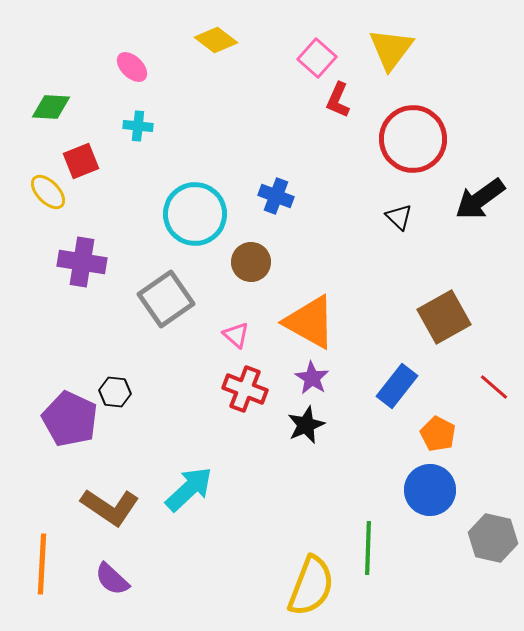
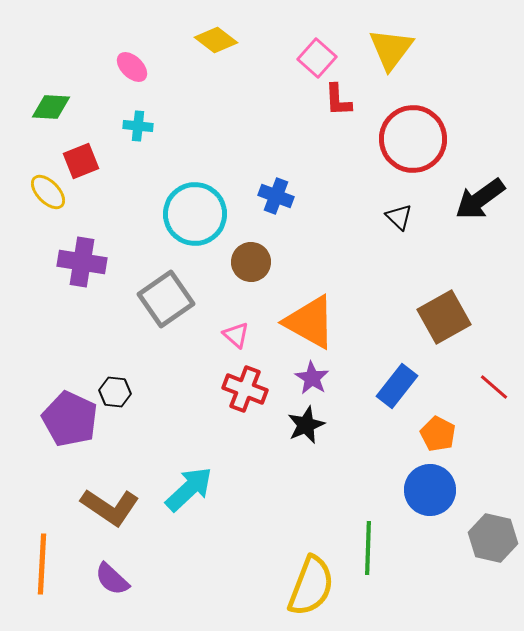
red L-shape: rotated 27 degrees counterclockwise
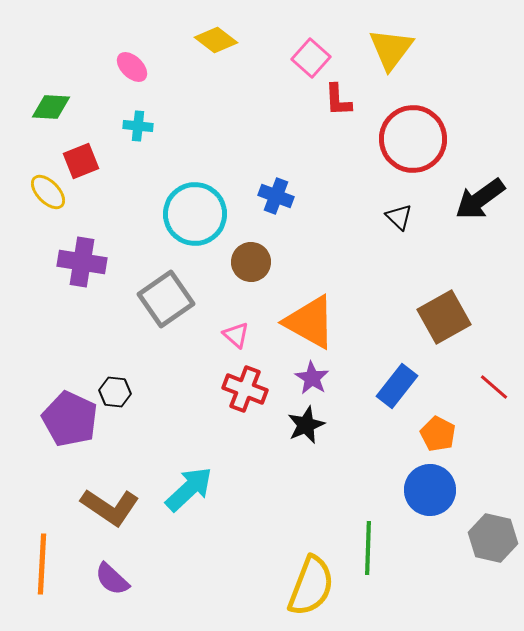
pink square: moved 6 px left
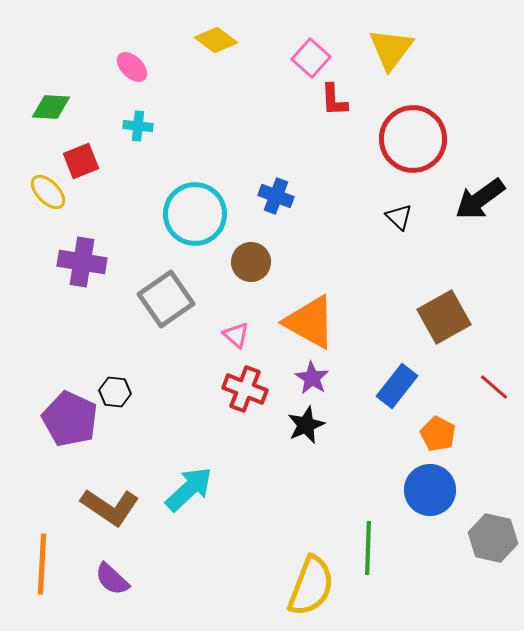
red L-shape: moved 4 px left
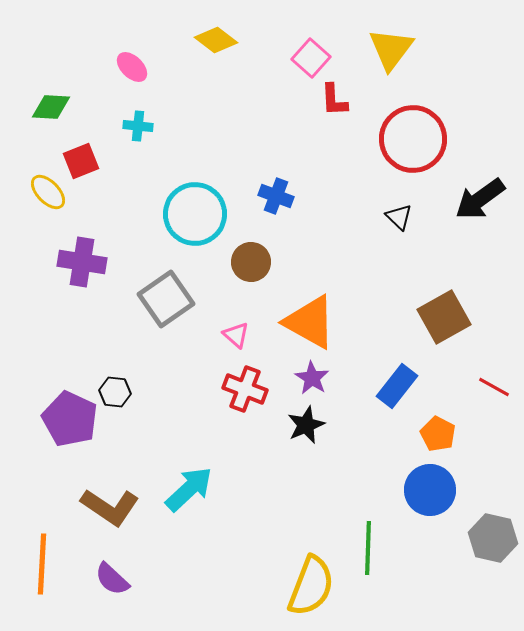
red line: rotated 12 degrees counterclockwise
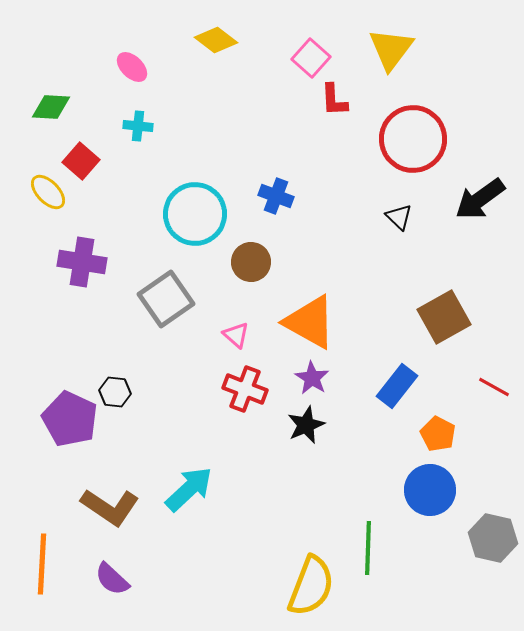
red square: rotated 27 degrees counterclockwise
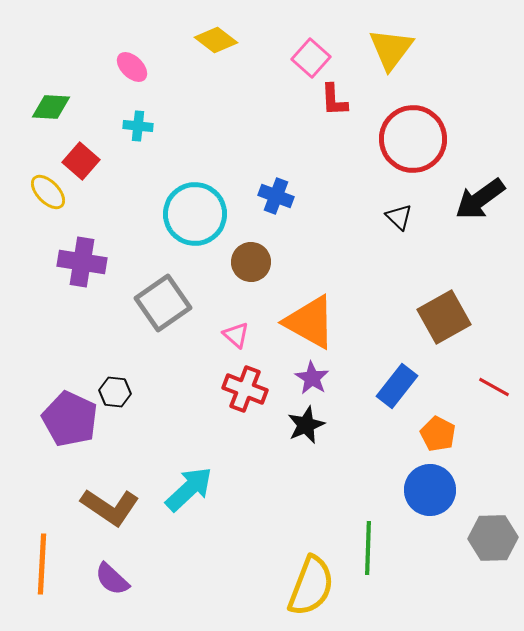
gray square: moved 3 px left, 4 px down
gray hexagon: rotated 15 degrees counterclockwise
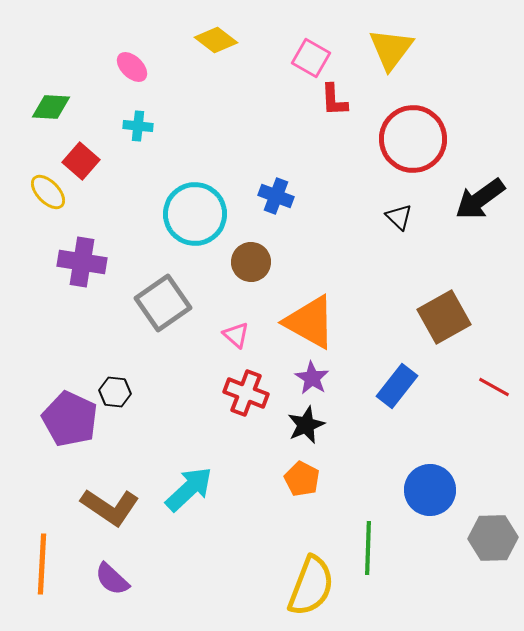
pink square: rotated 12 degrees counterclockwise
red cross: moved 1 px right, 4 px down
orange pentagon: moved 136 px left, 45 px down
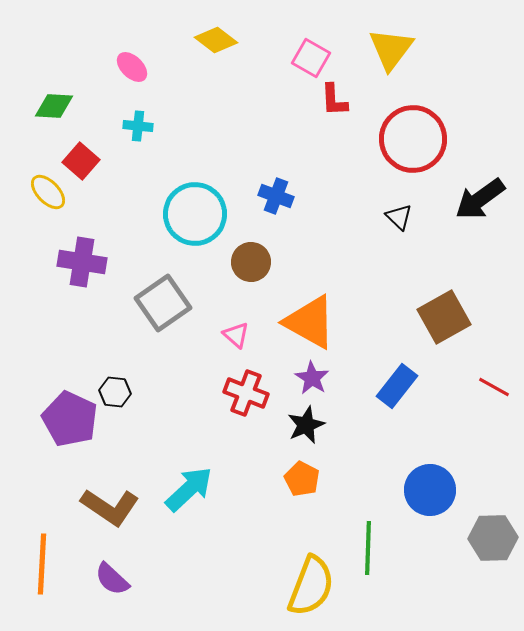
green diamond: moved 3 px right, 1 px up
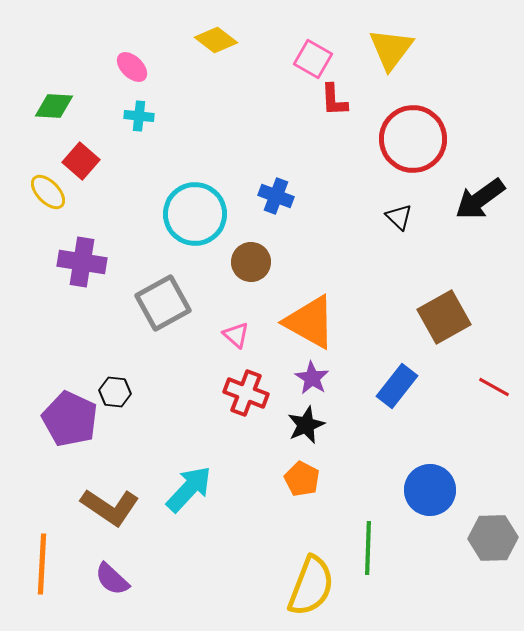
pink square: moved 2 px right, 1 px down
cyan cross: moved 1 px right, 10 px up
gray square: rotated 6 degrees clockwise
cyan arrow: rotated 4 degrees counterclockwise
